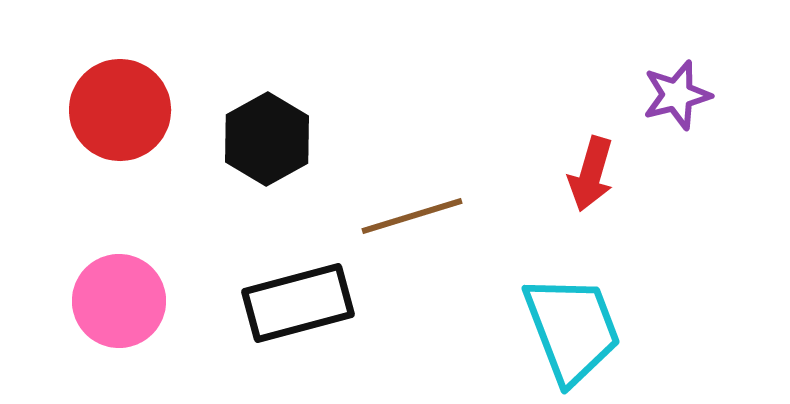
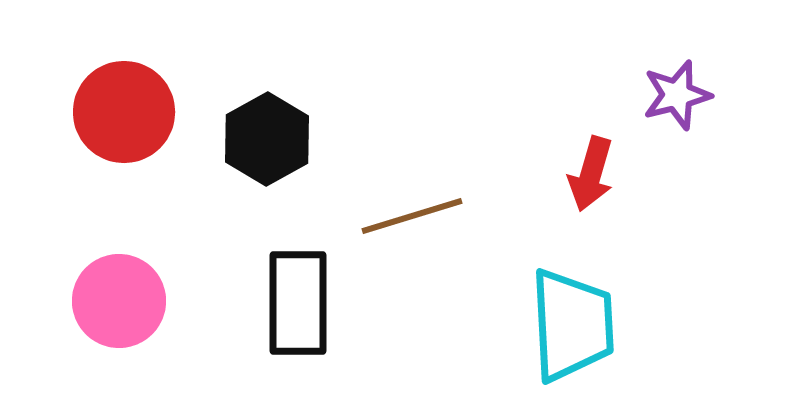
red circle: moved 4 px right, 2 px down
black rectangle: rotated 75 degrees counterclockwise
cyan trapezoid: moved 4 px up; rotated 18 degrees clockwise
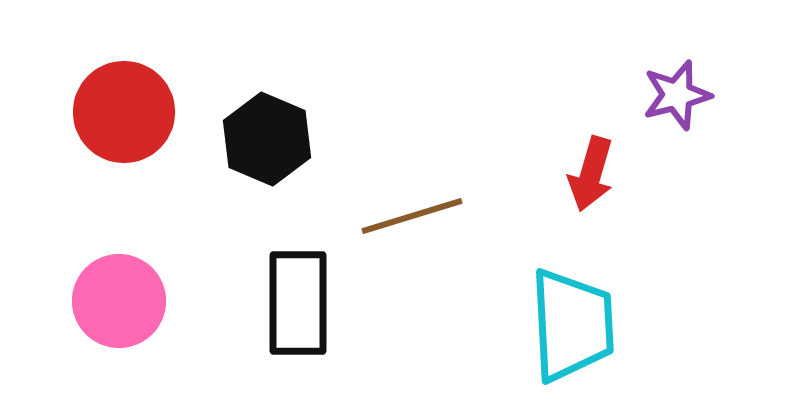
black hexagon: rotated 8 degrees counterclockwise
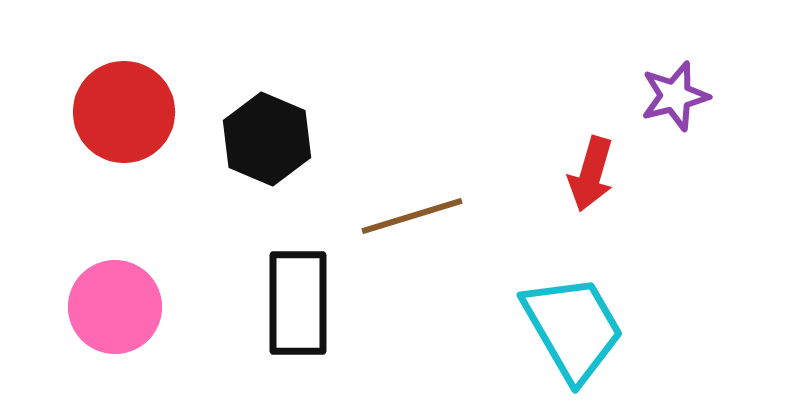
purple star: moved 2 px left, 1 px down
pink circle: moved 4 px left, 6 px down
cyan trapezoid: moved 1 px right, 3 px down; rotated 27 degrees counterclockwise
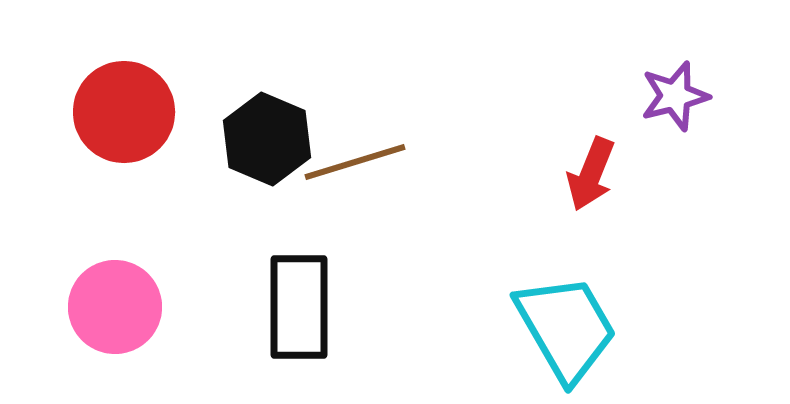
red arrow: rotated 6 degrees clockwise
brown line: moved 57 px left, 54 px up
black rectangle: moved 1 px right, 4 px down
cyan trapezoid: moved 7 px left
